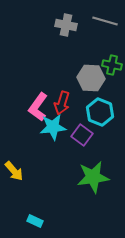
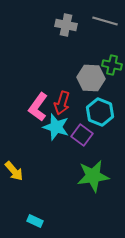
cyan star: moved 3 px right; rotated 24 degrees clockwise
green star: moved 1 px up
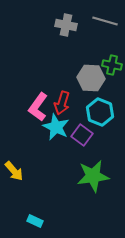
cyan star: rotated 8 degrees clockwise
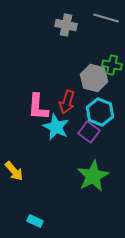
gray line: moved 1 px right, 3 px up
gray hexagon: moved 3 px right; rotated 12 degrees clockwise
red arrow: moved 5 px right, 1 px up
pink L-shape: rotated 32 degrees counterclockwise
purple square: moved 7 px right, 3 px up
green star: rotated 20 degrees counterclockwise
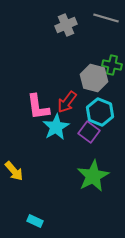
gray cross: rotated 35 degrees counterclockwise
red arrow: rotated 20 degrees clockwise
pink L-shape: rotated 12 degrees counterclockwise
cyan star: rotated 16 degrees clockwise
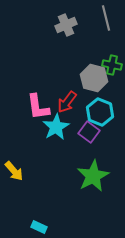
gray line: rotated 60 degrees clockwise
cyan rectangle: moved 4 px right, 6 px down
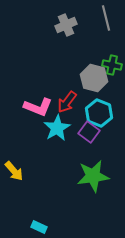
pink L-shape: rotated 60 degrees counterclockwise
cyan hexagon: moved 1 px left, 1 px down
cyan star: moved 1 px right, 1 px down
green star: rotated 20 degrees clockwise
